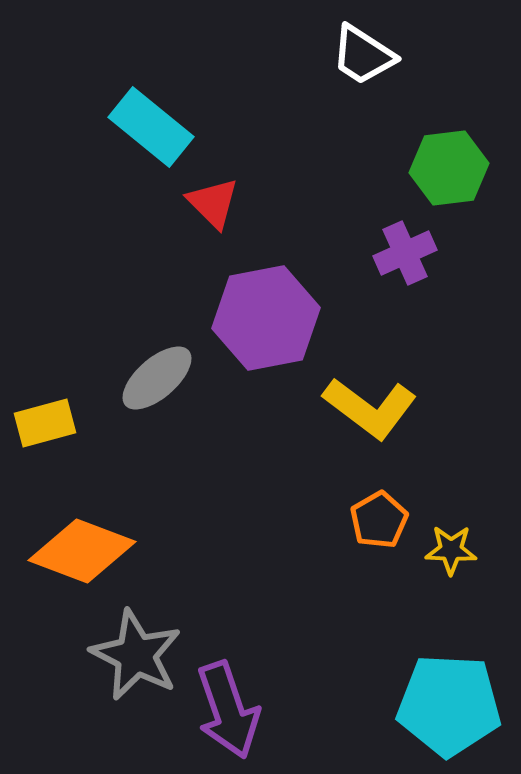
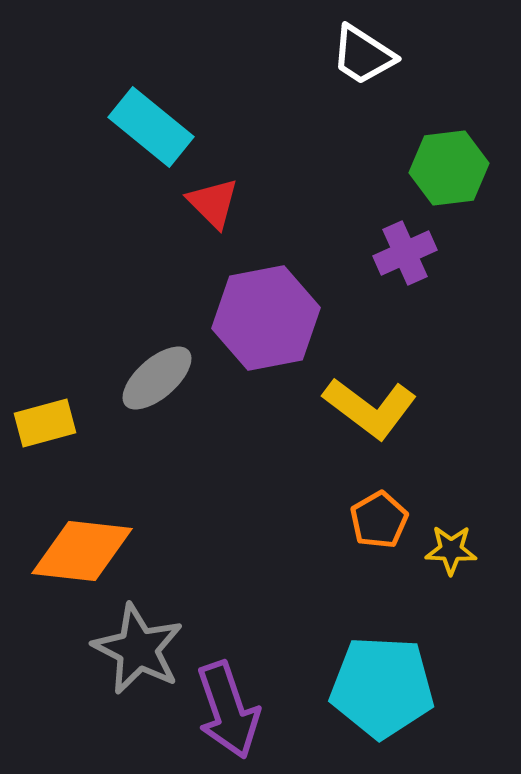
orange diamond: rotated 14 degrees counterclockwise
gray star: moved 2 px right, 6 px up
cyan pentagon: moved 67 px left, 18 px up
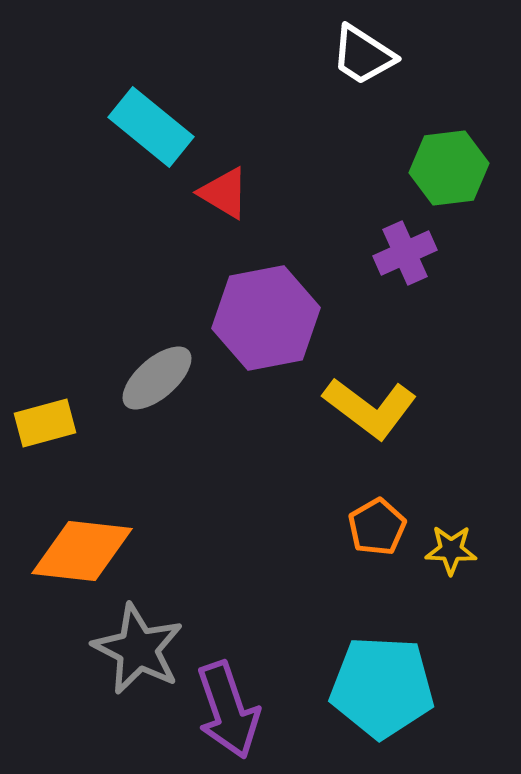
red triangle: moved 11 px right, 10 px up; rotated 14 degrees counterclockwise
orange pentagon: moved 2 px left, 7 px down
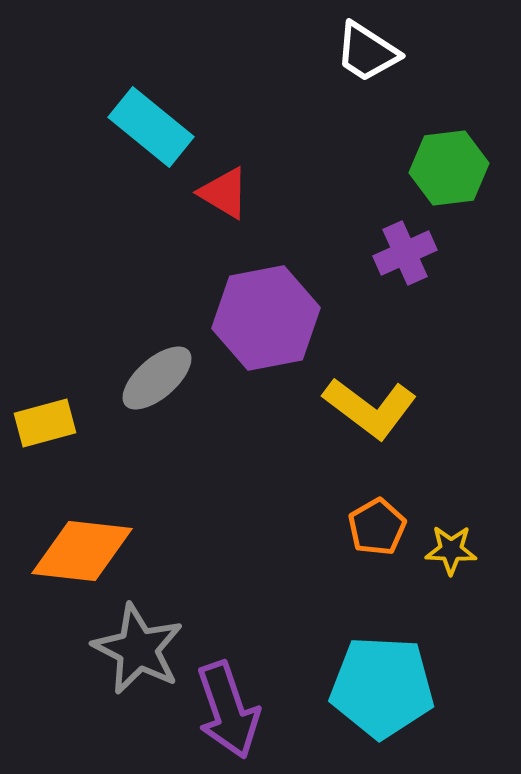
white trapezoid: moved 4 px right, 3 px up
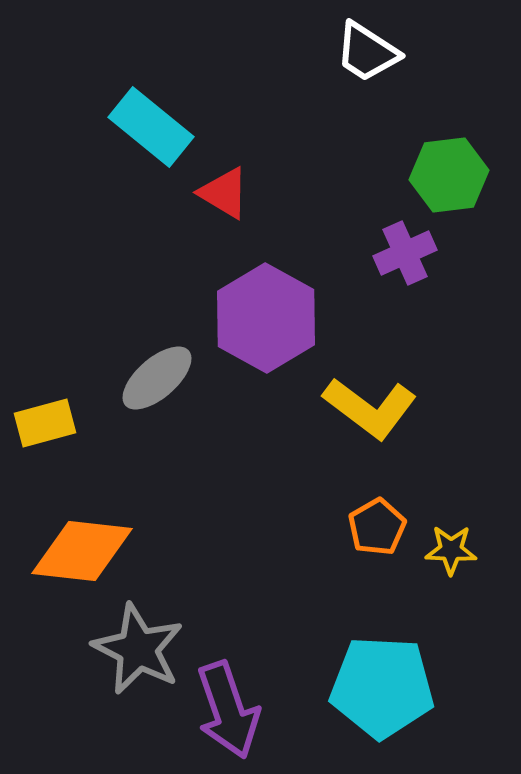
green hexagon: moved 7 px down
purple hexagon: rotated 20 degrees counterclockwise
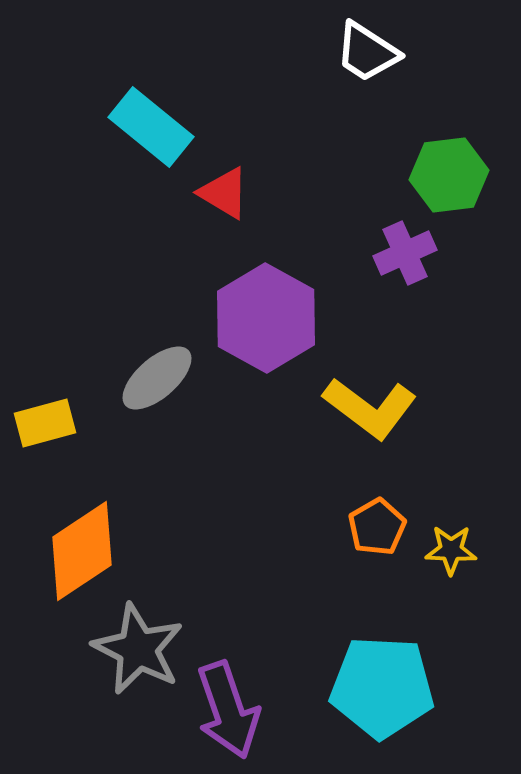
orange diamond: rotated 40 degrees counterclockwise
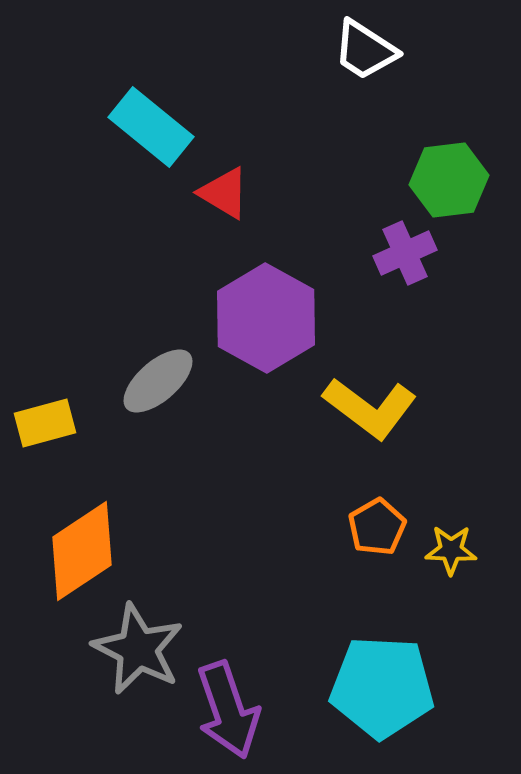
white trapezoid: moved 2 px left, 2 px up
green hexagon: moved 5 px down
gray ellipse: moved 1 px right, 3 px down
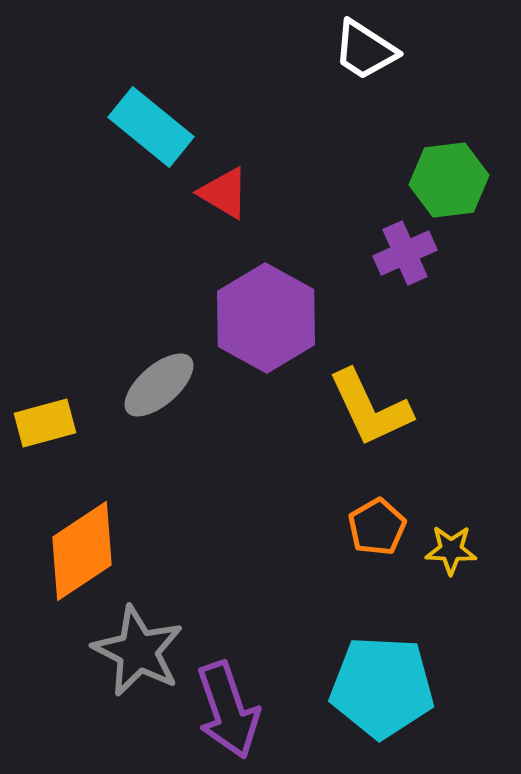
gray ellipse: moved 1 px right, 4 px down
yellow L-shape: rotated 28 degrees clockwise
gray star: moved 2 px down
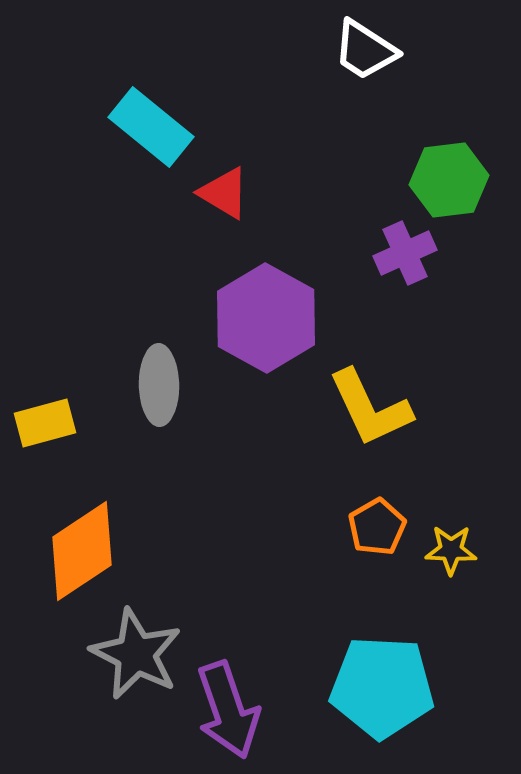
gray ellipse: rotated 50 degrees counterclockwise
gray star: moved 2 px left, 3 px down
